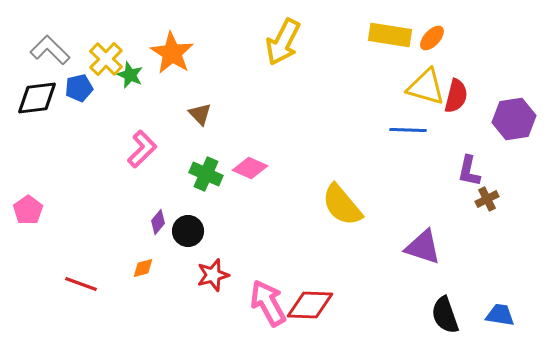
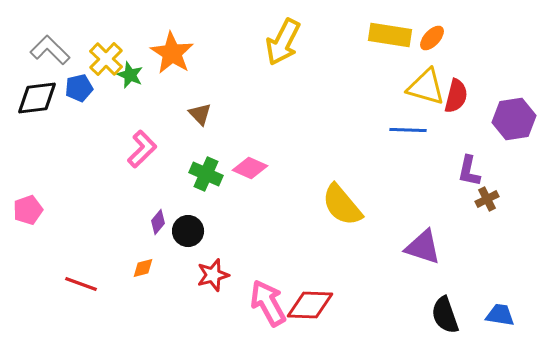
pink pentagon: rotated 16 degrees clockwise
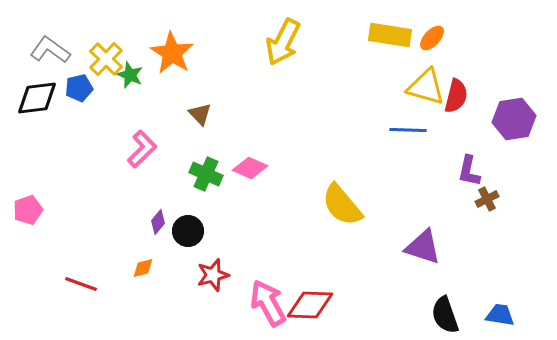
gray L-shape: rotated 9 degrees counterclockwise
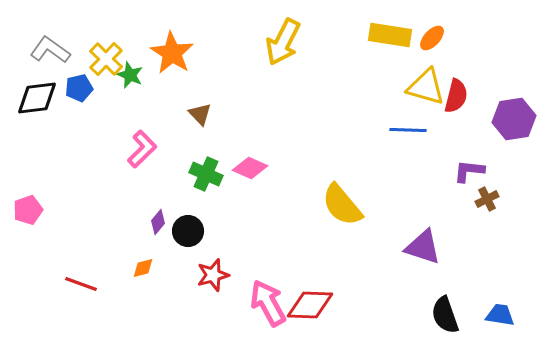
purple L-shape: rotated 84 degrees clockwise
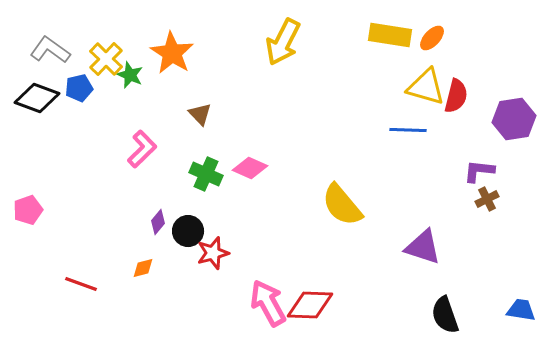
black diamond: rotated 27 degrees clockwise
purple L-shape: moved 10 px right
red star: moved 22 px up
blue trapezoid: moved 21 px right, 5 px up
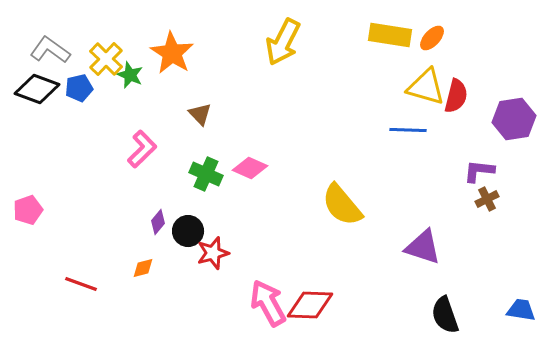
black diamond: moved 9 px up
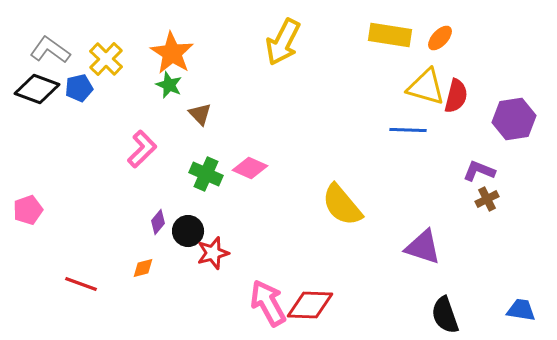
orange ellipse: moved 8 px right
green star: moved 39 px right, 10 px down
purple L-shape: rotated 16 degrees clockwise
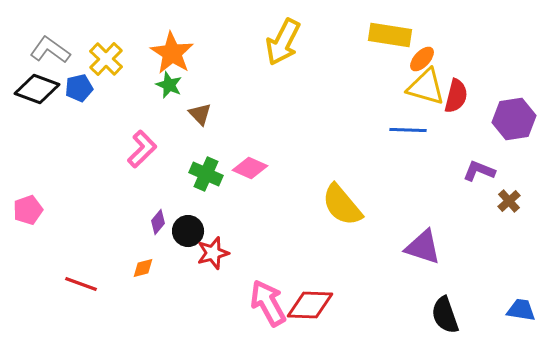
orange ellipse: moved 18 px left, 21 px down
brown cross: moved 22 px right, 2 px down; rotated 15 degrees counterclockwise
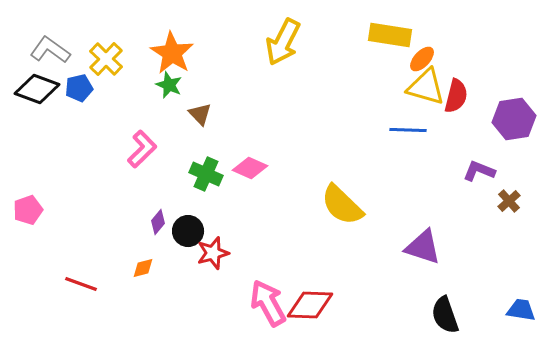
yellow semicircle: rotated 6 degrees counterclockwise
